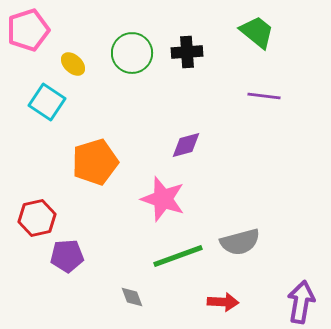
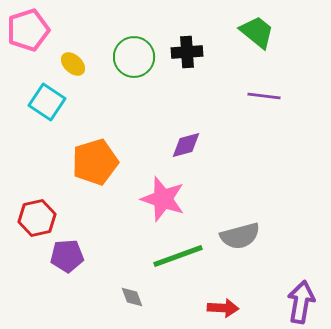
green circle: moved 2 px right, 4 px down
gray semicircle: moved 6 px up
red arrow: moved 6 px down
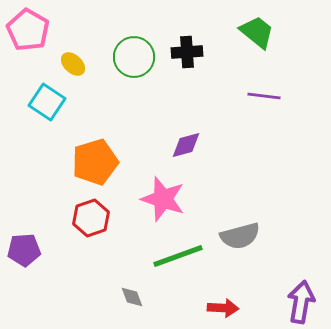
pink pentagon: rotated 24 degrees counterclockwise
red hexagon: moved 54 px right; rotated 6 degrees counterclockwise
purple pentagon: moved 43 px left, 6 px up
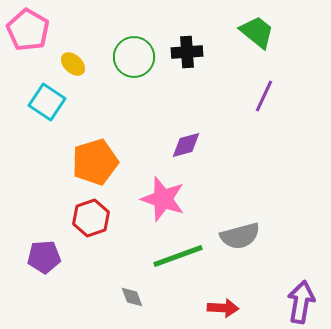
purple line: rotated 72 degrees counterclockwise
purple pentagon: moved 20 px right, 7 px down
